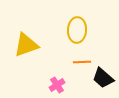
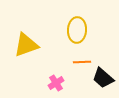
pink cross: moved 1 px left, 2 px up
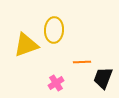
yellow ellipse: moved 23 px left
black trapezoid: rotated 70 degrees clockwise
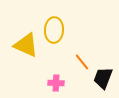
yellow triangle: rotated 44 degrees clockwise
orange line: rotated 54 degrees clockwise
pink cross: rotated 35 degrees clockwise
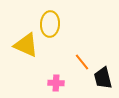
yellow ellipse: moved 4 px left, 6 px up
black trapezoid: rotated 35 degrees counterclockwise
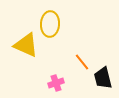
pink cross: rotated 21 degrees counterclockwise
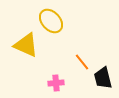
yellow ellipse: moved 1 px right, 3 px up; rotated 45 degrees counterclockwise
pink cross: rotated 14 degrees clockwise
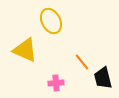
yellow ellipse: rotated 15 degrees clockwise
yellow triangle: moved 1 px left, 5 px down
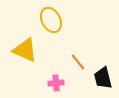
yellow ellipse: moved 1 px up
orange line: moved 4 px left
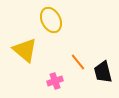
yellow triangle: rotated 16 degrees clockwise
black trapezoid: moved 6 px up
pink cross: moved 1 px left, 2 px up; rotated 14 degrees counterclockwise
